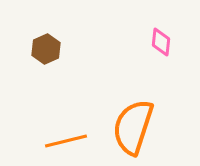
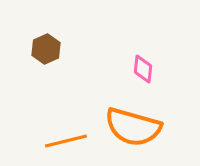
pink diamond: moved 18 px left, 27 px down
orange semicircle: rotated 92 degrees counterclockwise
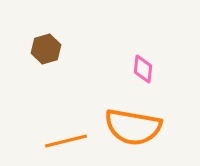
brown hexagon: rotated 8 degrees clockwise
orange semicircle: rotated 6 degrees counterclockwise
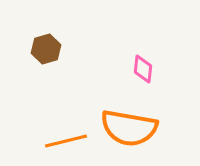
orange semicircle: moved 4 px left, 1 px down
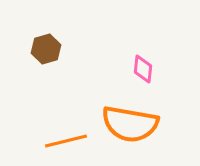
orange semicircle: moved 1 px right, 4 px up
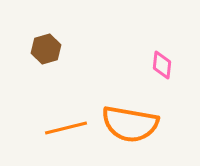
pink diamond: moved 19 px right, 4 px up
orange line: moved 13 px up
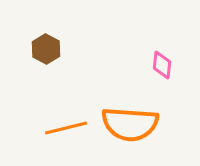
brown hexagon: rotated 16 degrees counterclockwise
orange semicircle: rotated 6 degrees counterclockwise
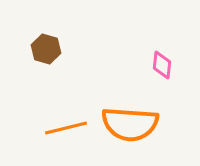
brown hexagon: rotated 12 degrees counterclockwise
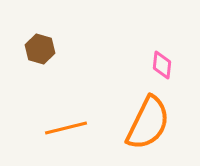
brown hexagon: moved 6 px left
orange semicircle: moved 18 px right, 1 px up; rotated 68 degrees counterclockwise
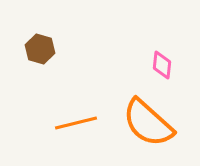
orange semicircle: rotated 106 degrees clockwise
orange line: moved 10 px right, 5 px up
